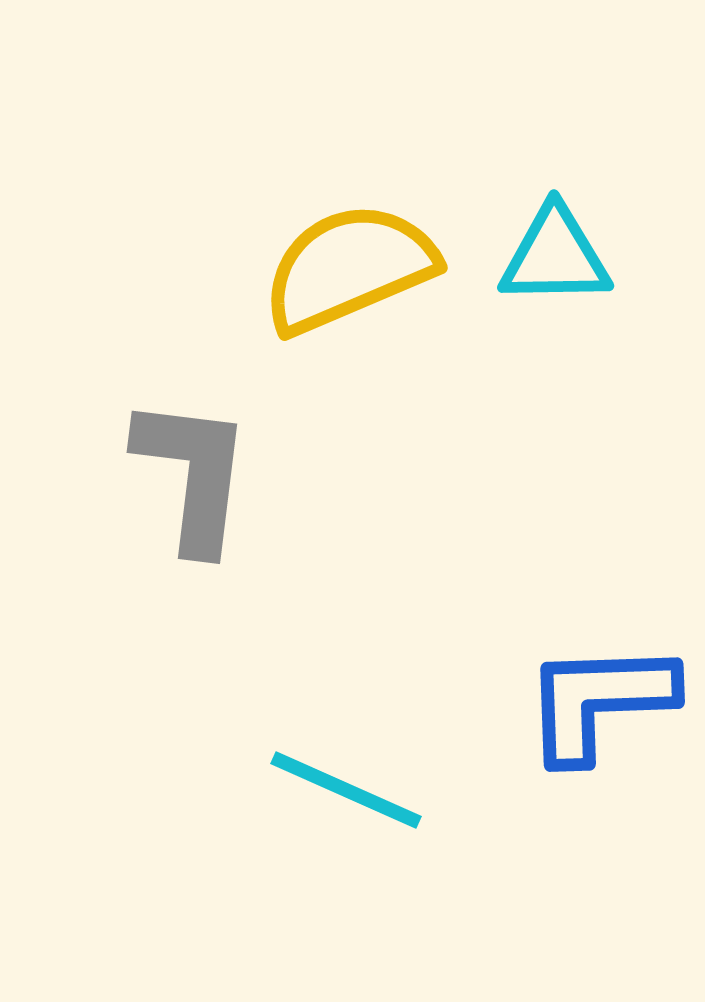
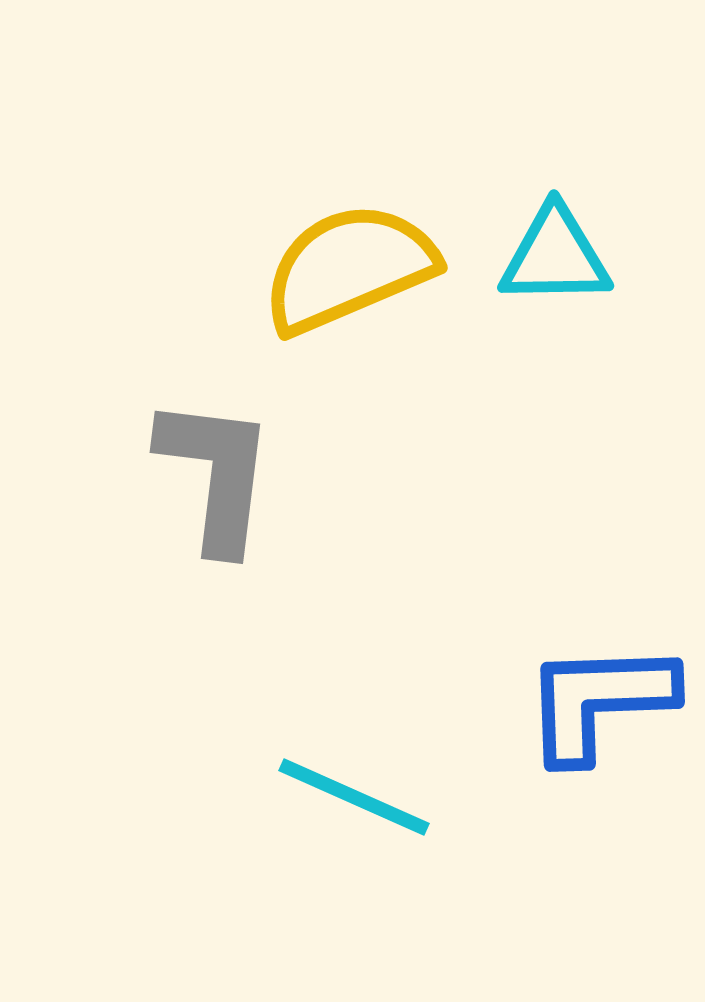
gray L-shape: moved 23 px right
cyan line: moved 8 px right, 7 px down
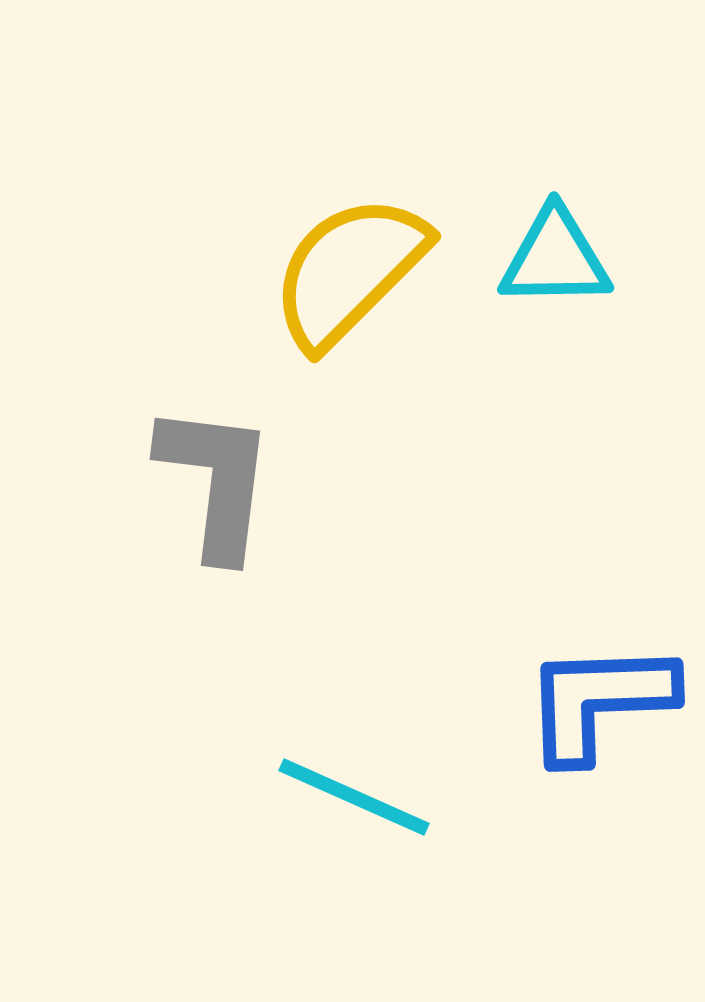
cyan triangle: moved 2 px down
yellow semicircle: moved 3 px down; rotated 22 degrees counterclockwise
gray L-shape: moved 7 px down
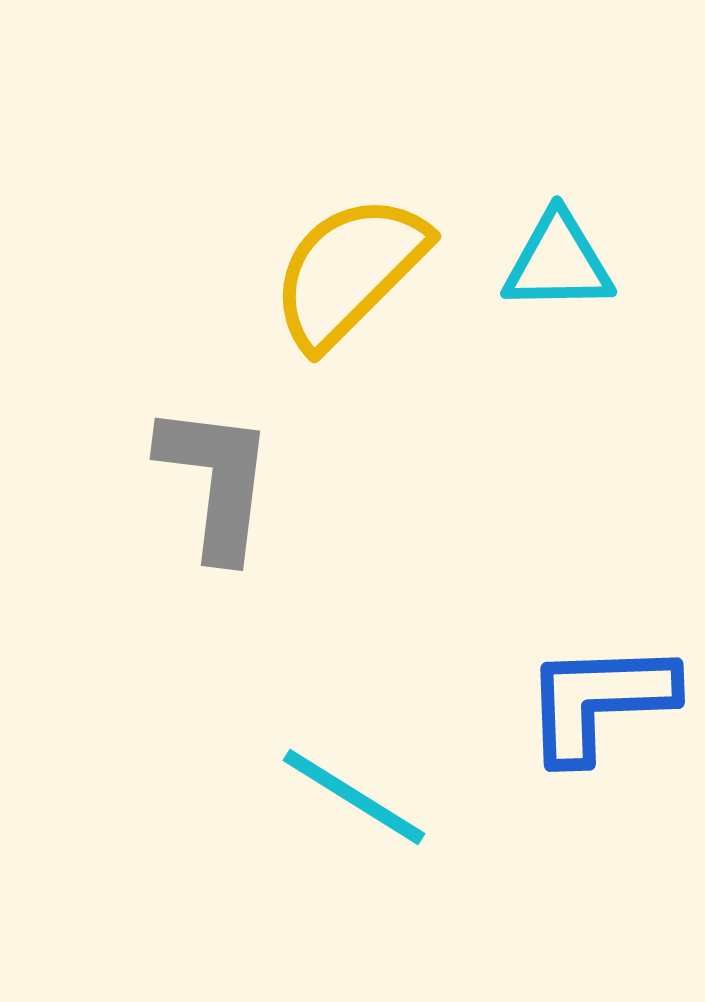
cyan triangle: moved 3 px right, 4 px down
cyan line: rotated 8 degrees clockwise
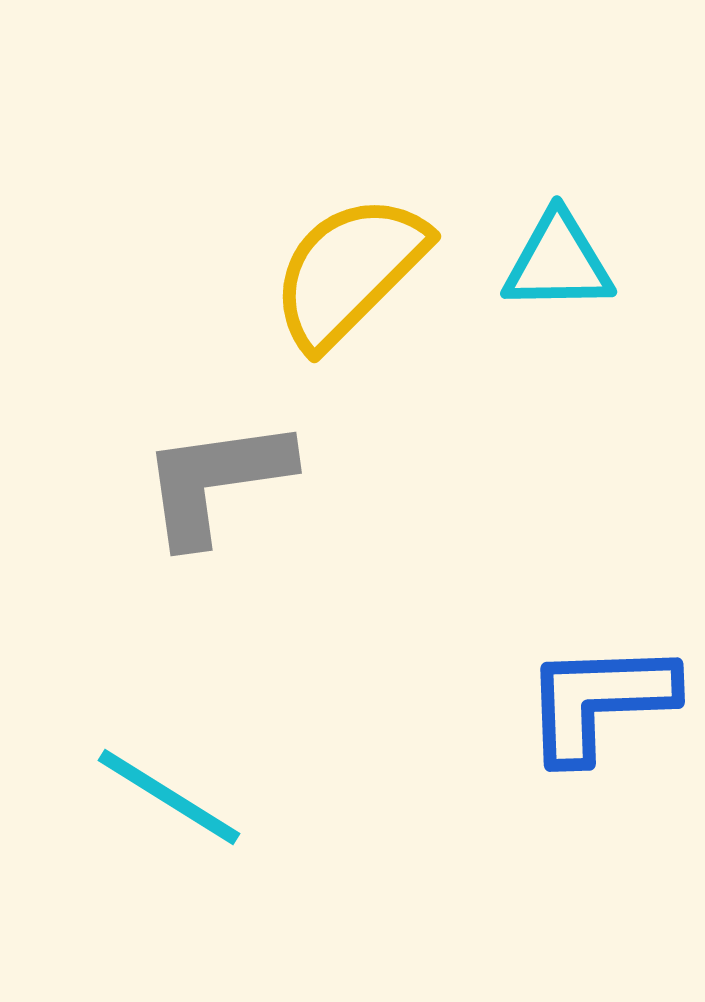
gray L-shape: rotated 105 degrees counterclockwise
cyan line: moved 185 px left
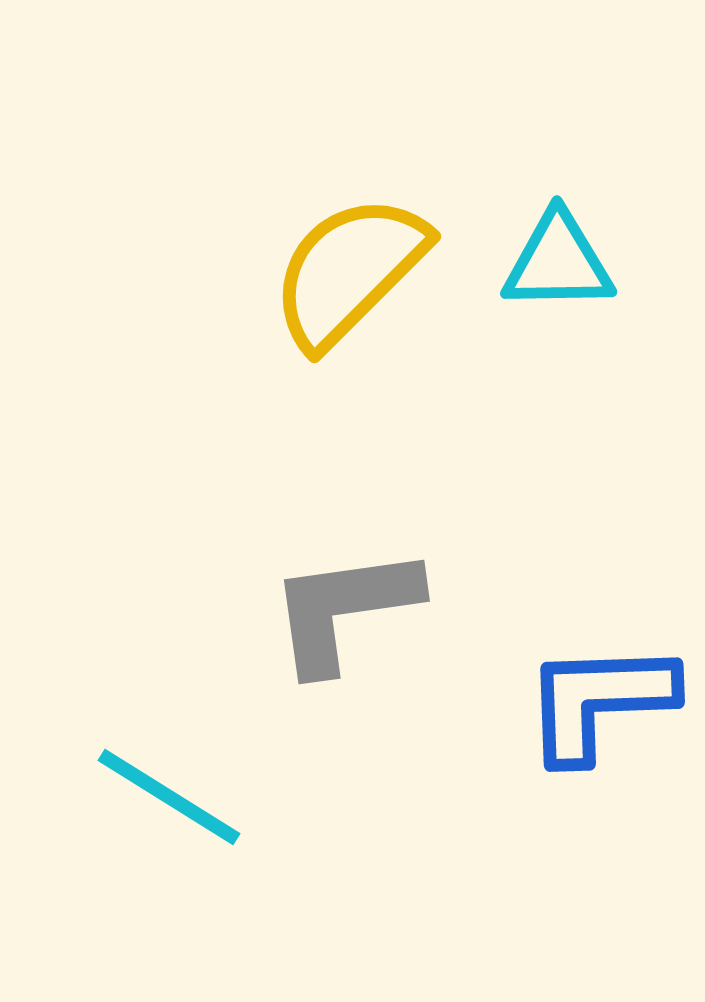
gray L-shape: moved 128 px right, 128 px down
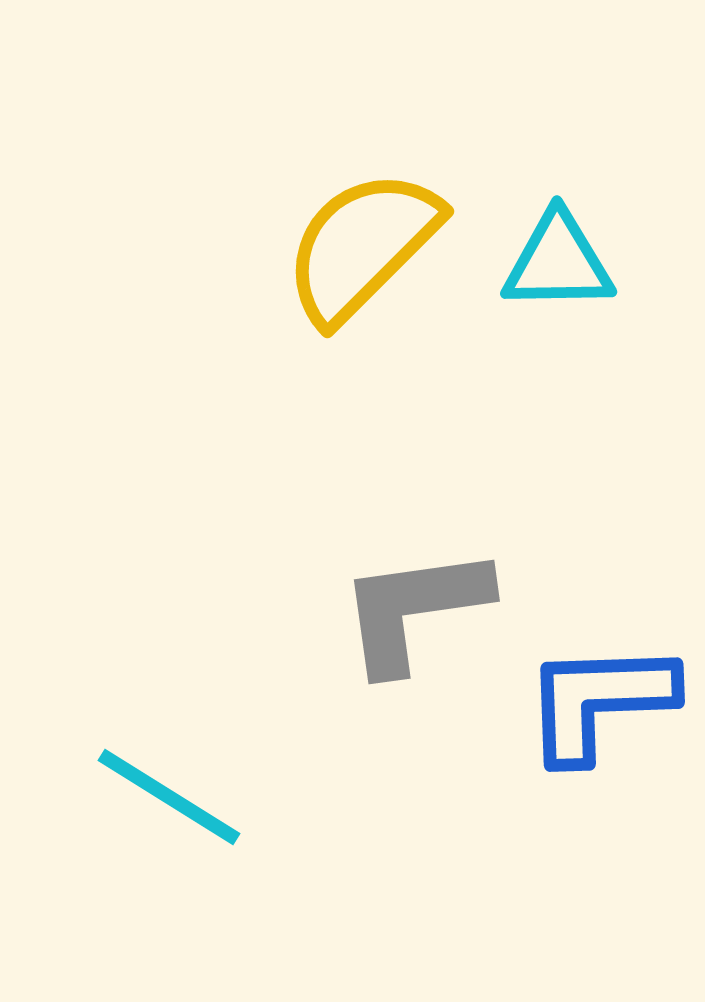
yellow semicircle: moved 13 px right, 25 px up
gray L-shape: moved 70 px right
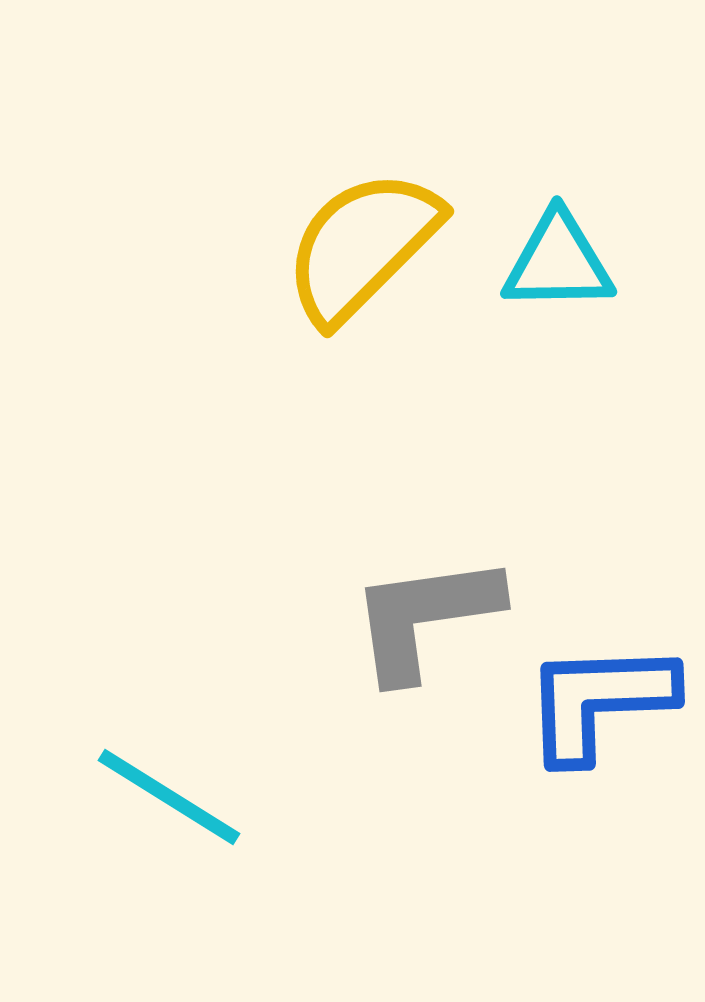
gray L-shape: moved 11 px right, 8 px down
